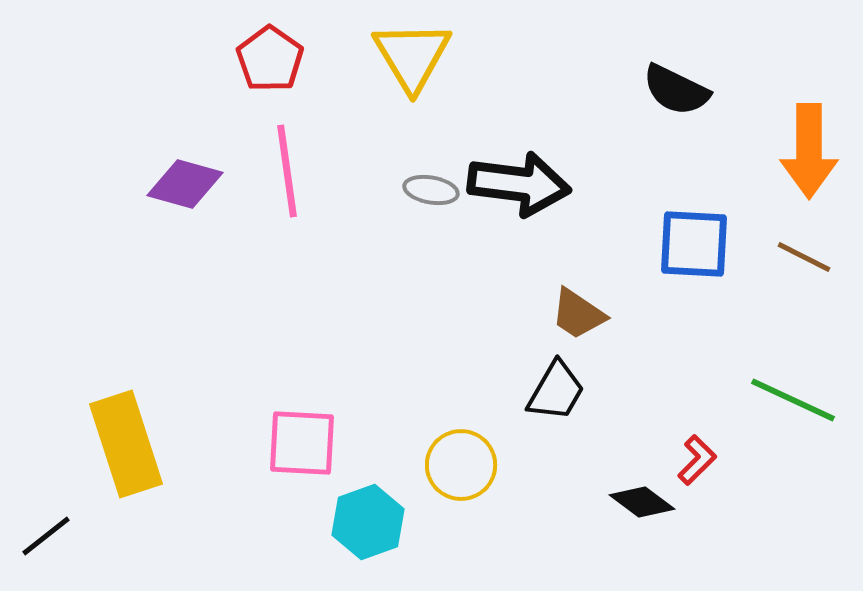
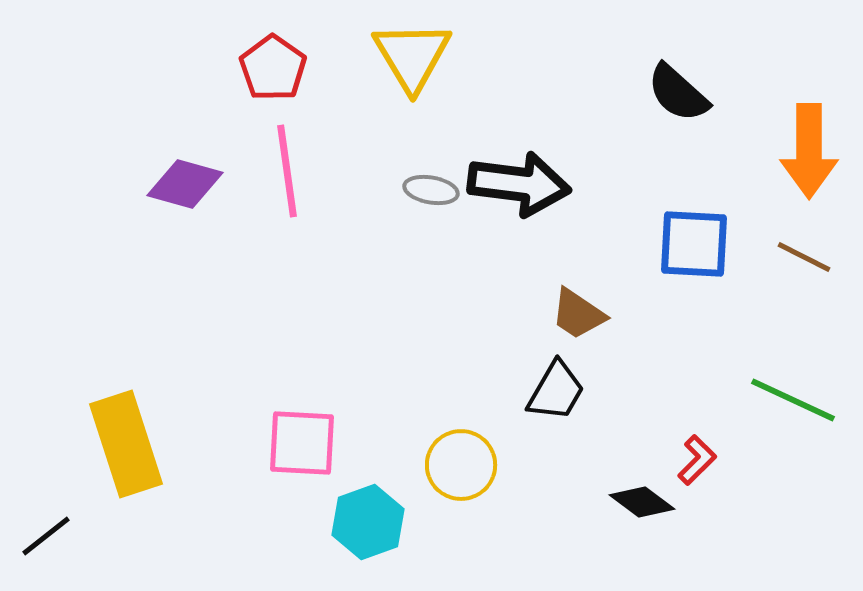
red pentagon: moved 3 px right, 9 px down
black semicircle: moved 2 px right, 3 px down; rotated 16 degrees clockwise
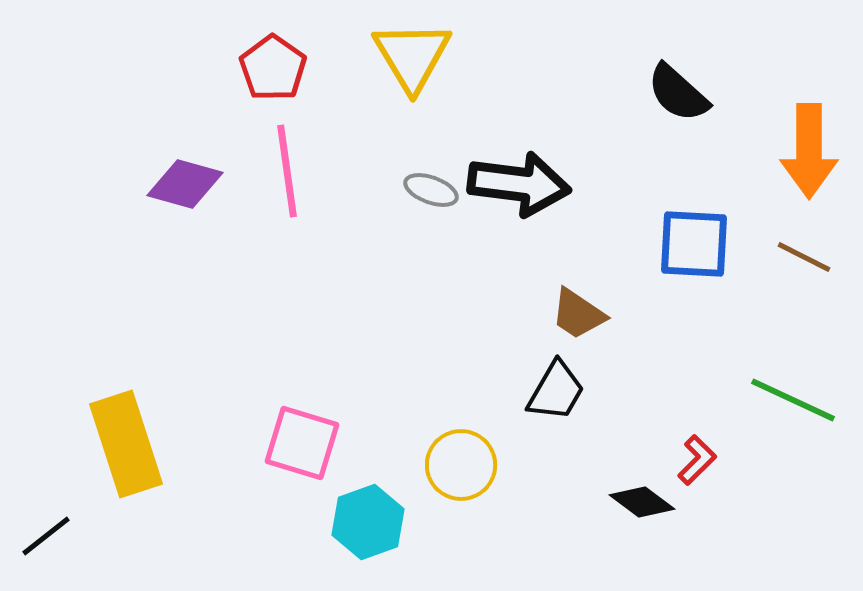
gray ellipse: rotated 10 degrees clockwise
pink square: rotated 14 degrees clockwise
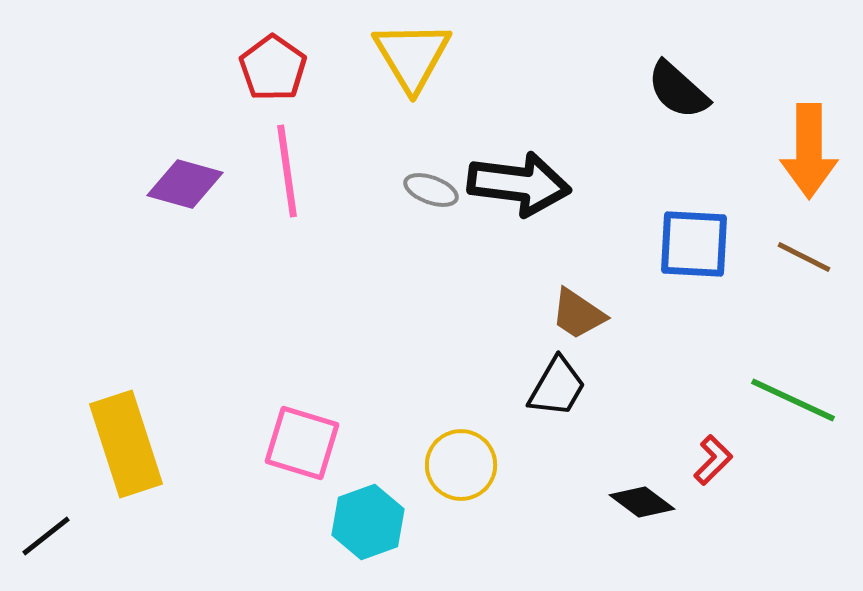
black semicircle: moved 3 px up
black trapezoid: moved 1 px right, 4 px up
red L-shape: moved 16 px right
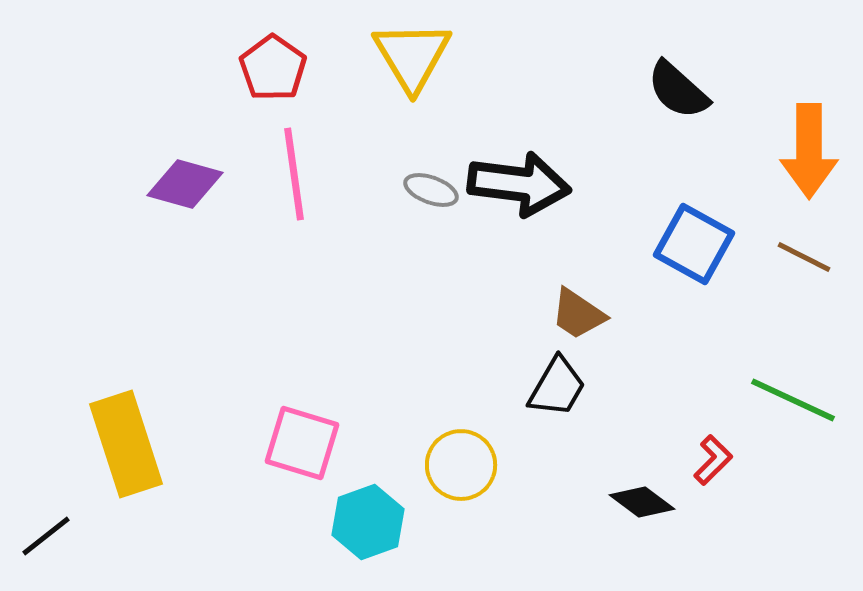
pink line: moved 7 px right, 3 px down
blue square: rotated 26 degrees clockwise
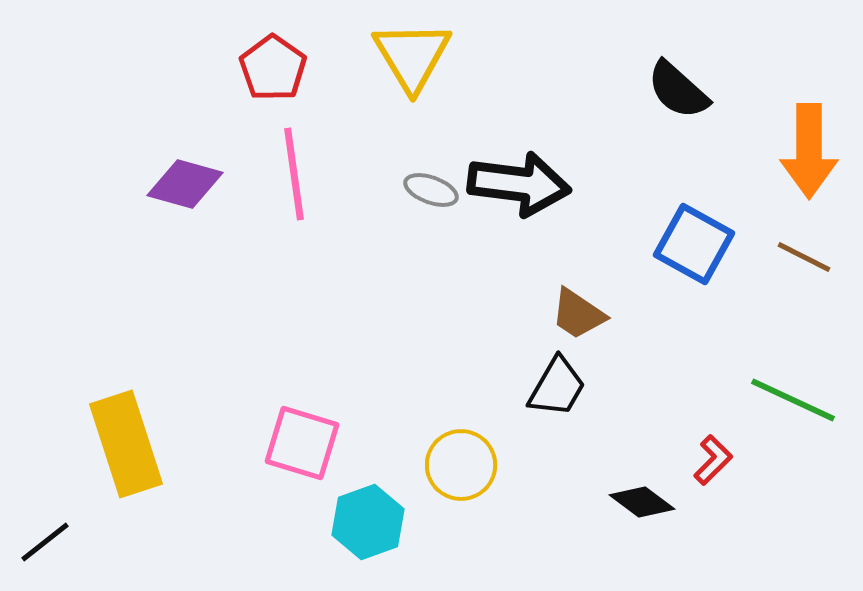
black line: moved 1 px left, 6 px down
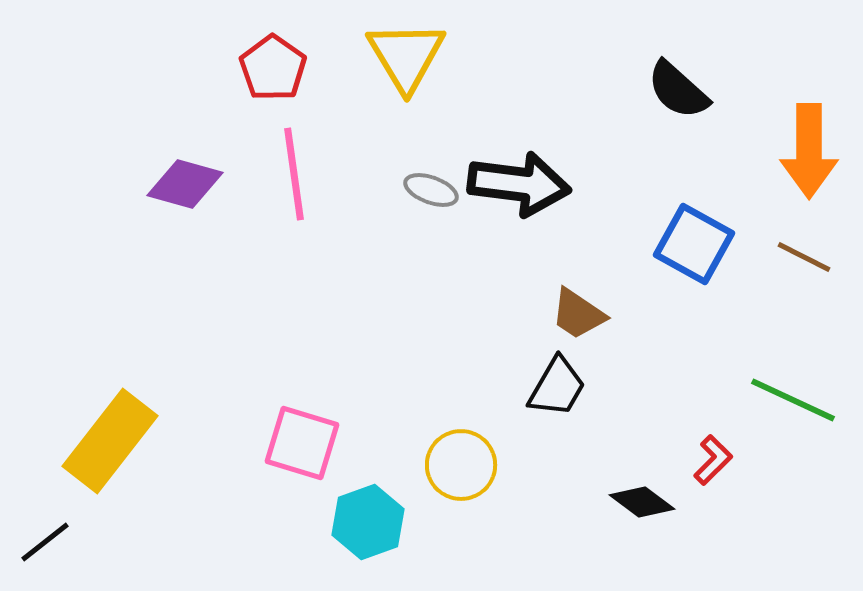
yellow triangle: moved 6 px left
yellow rectangle: moved 16 px left, 3 px up; rotated 56 degrees clockwise
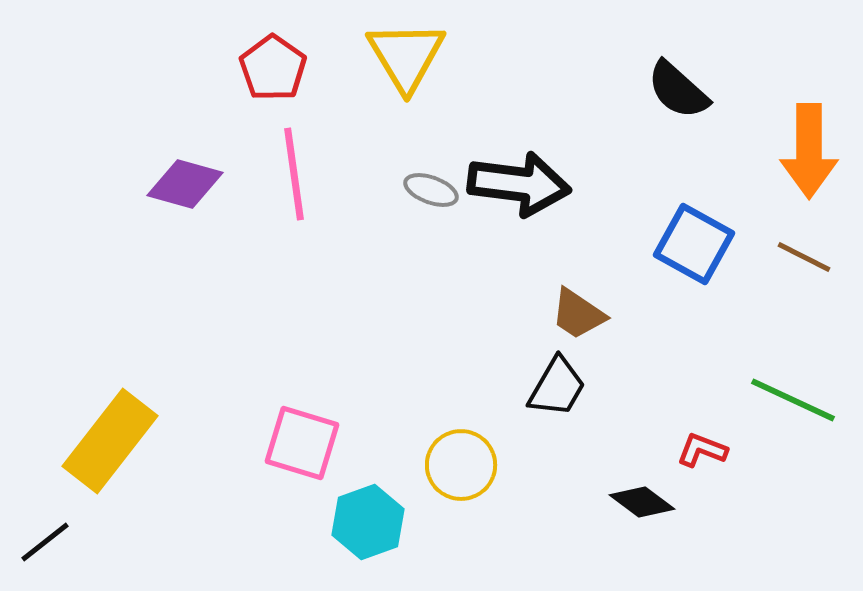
red L-shape: moved 11 px left, 10 px up; rotated 114 degrees counterclockwise
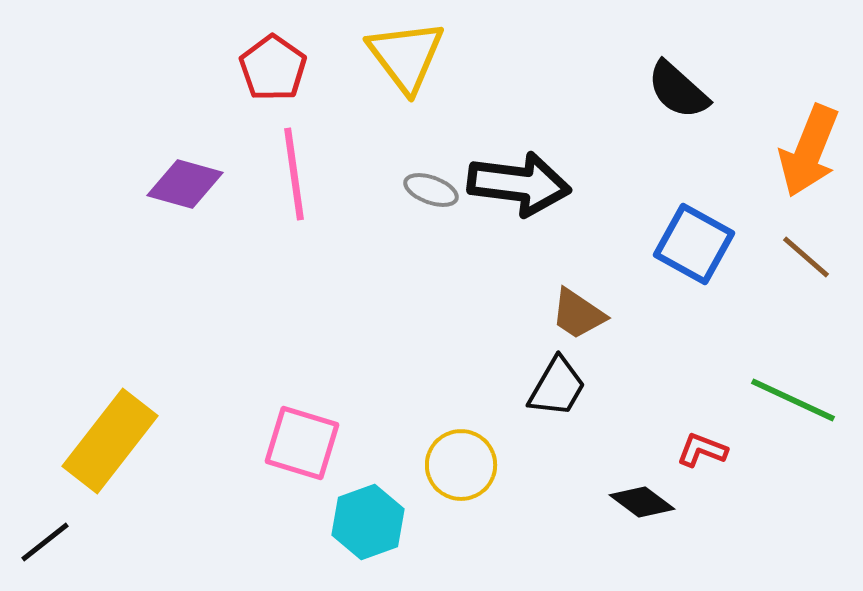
yellow triangle: rotated 6 degrees counterclockwise
orange arrow: rotated 22 degrees clockwise
brown line: moved 2 px right; rotated 14 degrees clockwise
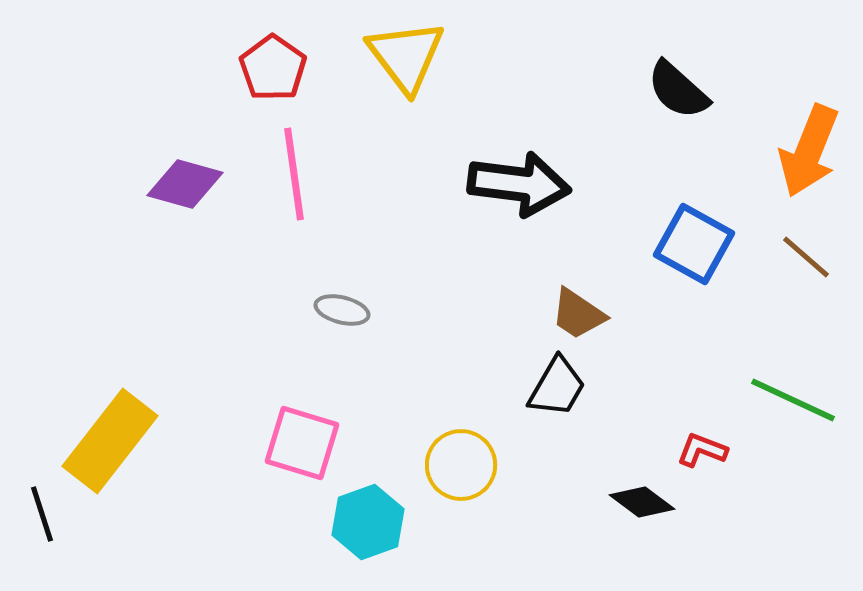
gray ellipse: moved 89 px left, 120 px down; rotated 6 degrees counterclockwise
black line: moved 3 px left, 28 px up; rotated 70 degrees counterclockwise
